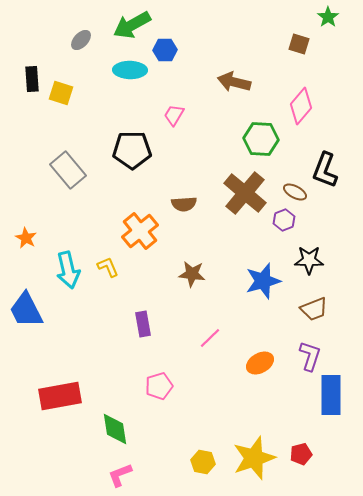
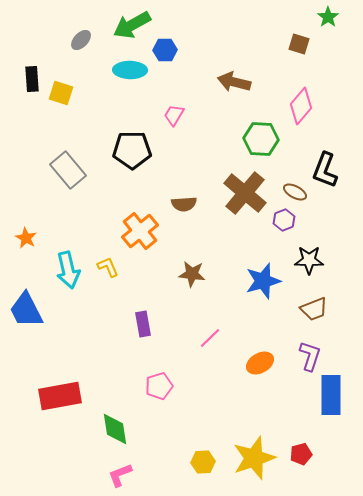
yellow hexagon: rotated 15 degrees counterclockwise
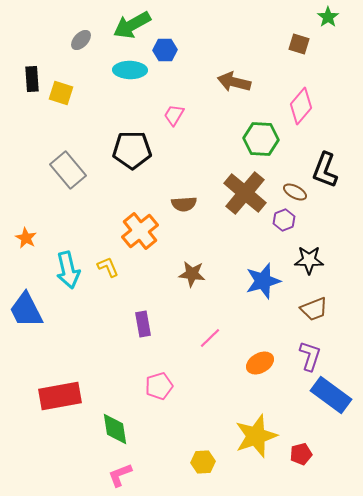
blue rectangle: rotated 54 degrees counterclockwise
yellow star: moved 2 px right, 22 px up
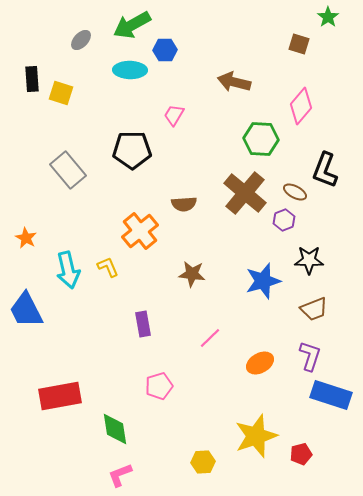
blue rectangle: rotated 18 degrees counterclockwise
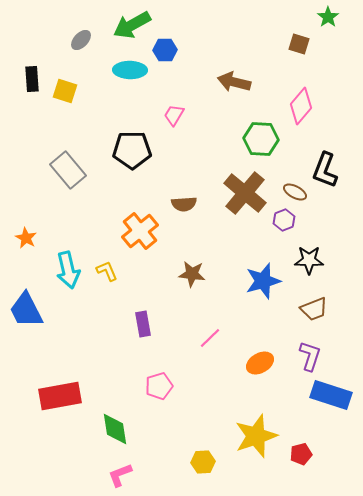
yellow square: moved 4 px right, 2 px up
yellow L-shape: moved 1 px left, 4 px down
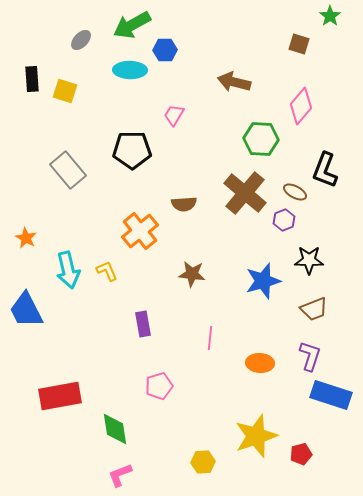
green star: moved 2 px right, 1 px up
pink line: rotated 40 degrees counterclockwise
orange ellipse: rotated 32 degrees clockwise
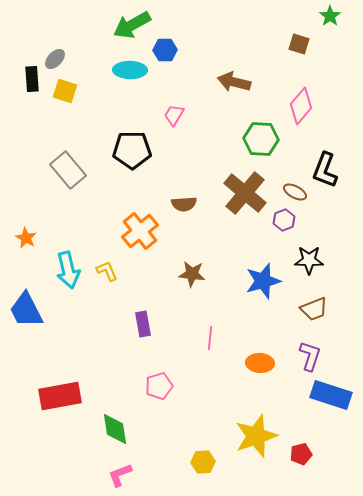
gray ellipse: moved 26 px left, 19 px down
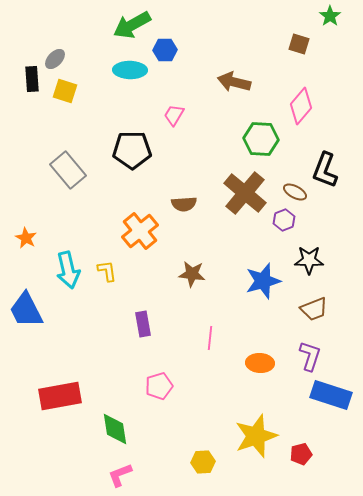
yellow L-shape: rotated 15 degrees clockwise
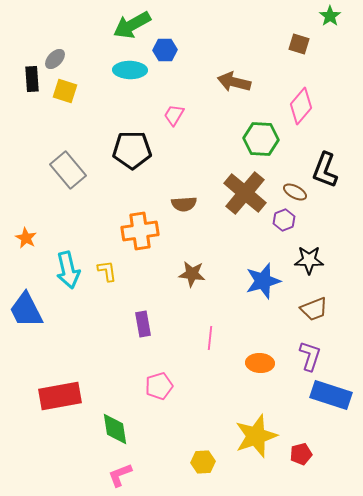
orange cross: rotated 30 degrees clockwise
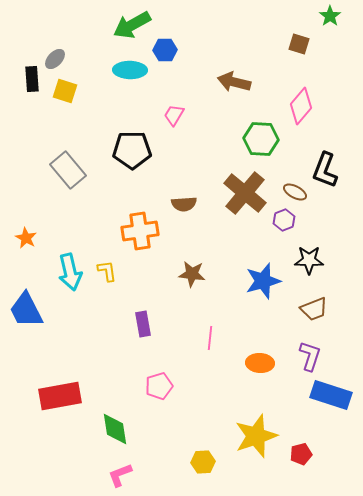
cyan arrow: moved 2 px right, 2 px down
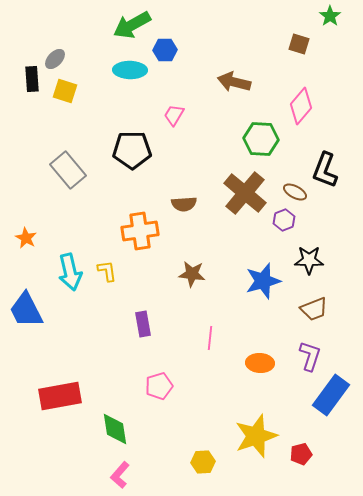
blue rectangle: rotated 72 degrees counterclockwise
pink L-shape: rotated 28 degrees counterclockwise
